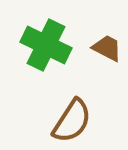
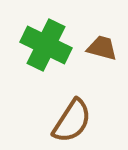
brown trapezoid: moved 5 px left; rotated 12 degrees counterclockwise
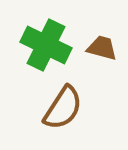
brown semicircle: moved 9 px left, 13 px up
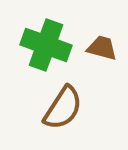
green cross: rotated 6 degrees counterclockwise
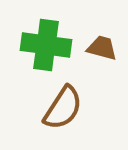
green cross: rotated 12 degrees counterclockwise
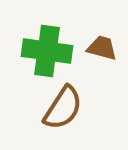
green cross: moved 1 px right, 6 px down
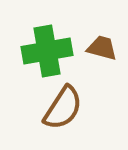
green cross: rotated 18 degrees counterclockwise
